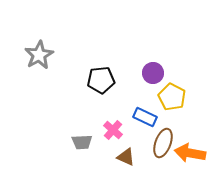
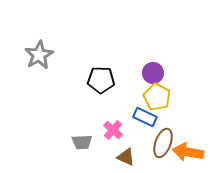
black pentagon: rotated 8 degrees clockwise
yellow pentagon: moved 15 px left
orange arrow: moved 2 px left, 1 px up
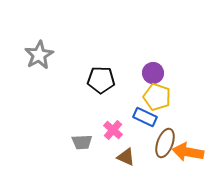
yellow pentagon: rotated 8 degrees counterclockwise
brown ellipse: moved 2 px right
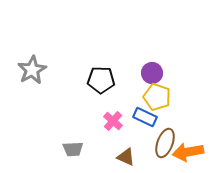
gray star: moved 7 px left, 15 px down
purple circle: moved 1 px left
pink cross: moved 9 px up
gray trapezoid: moved 9 px left, 7 px down
orange arrow: rotated 20 degrees counterclockwise
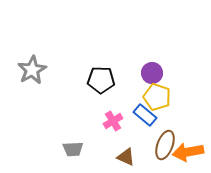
blue rectangle: moved 2 px up; rotated 15 degrees clockwise
pink cross: rotated 18 degrees clockwise
brown ellipse: moved 2 px down
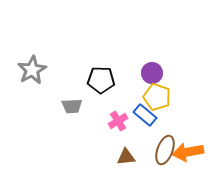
pink cross: moved 5 px right
brown ellipse: moved 5 px down
gray trapezoid: moved 1 px left, 43 px up
brown triangle: rotated 30 degrees counterclockwise
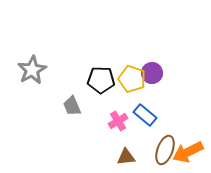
yellow pentagon: moved 25 px left, 18 px up
gray trapezoid: rotated 70 degrees clockwise
orange arrow: rotated 16 degrees counterclockwise
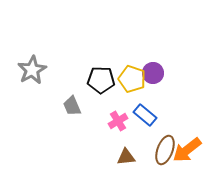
purple circle: moved 1 px right
orange arrow: moved 1 px left, 2 px up; rotated 12 degrees counterclockwise
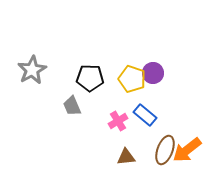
black pentagon: moved 11 px left, 2 px up
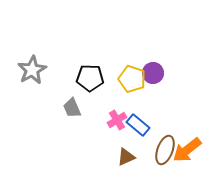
gray trapezoid: moved 2 px down
blue rectangle: moved 7 px left, 10 px down
pink cross: moved 1 px left, 1 px up
brown triangle: rotated 18 degrees counterclockwise
